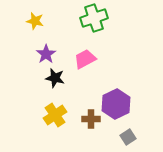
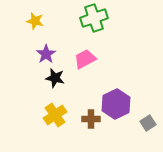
gray square: moved 20 px right, 14 px up
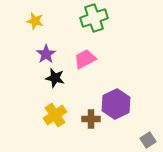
gray square: moved 17 px down
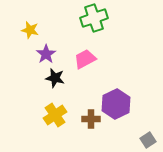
yellow star: moved 5 px left, 9 px down
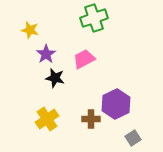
pink trapezoid: moved 1 px left
yellow cross: moved 8 px left, 4 px down
gray square: moved 15 px left, 2 px up
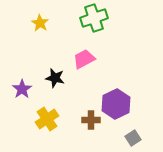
yellow star: moved 10 px right, 7 px up; rotated 18 degrees clockwise
purple star: moved 24 px left, 35 px down
brown cross: moved 1 px down
